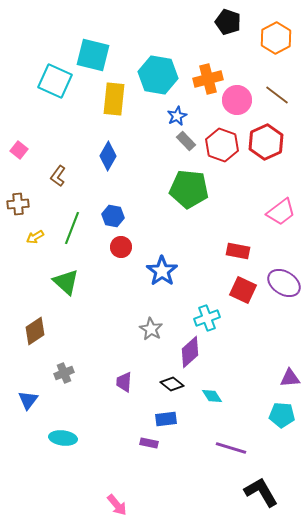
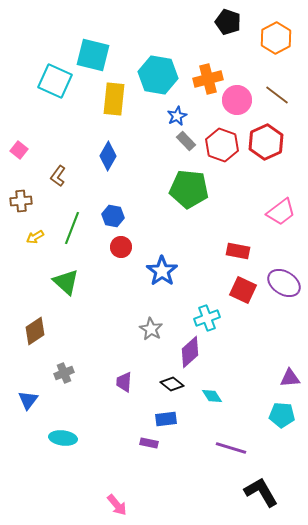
brown cross at (18, 204): moved 3 px right, 3 px up
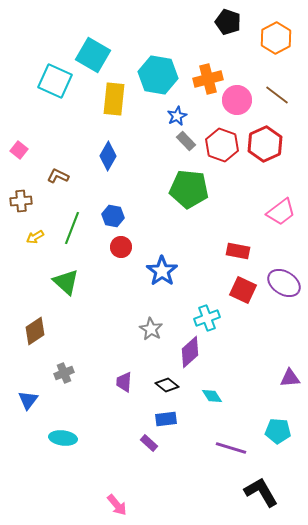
cyan square at (93, 55): rotated 16 degrees clockwise
red hexagon at (266, 142): moved 1 px left, 2 px down
brown L-shape at (58, 176): rotated 80 degrees clockwise
black diamond at (172, 384): moved 5 px left, 1 px down
cyan pentagon at (282, 415): moved 4 px left, 16 px down
purple rectangle at (149, 443): rotated 30 degrees clockwise
